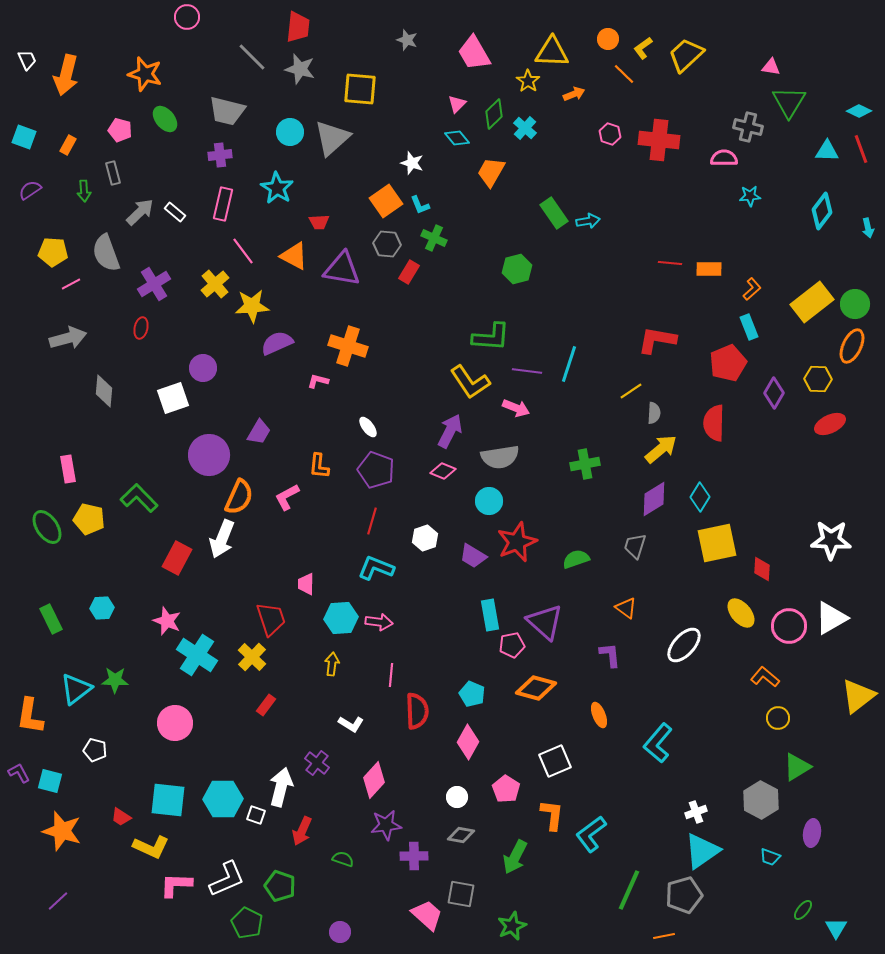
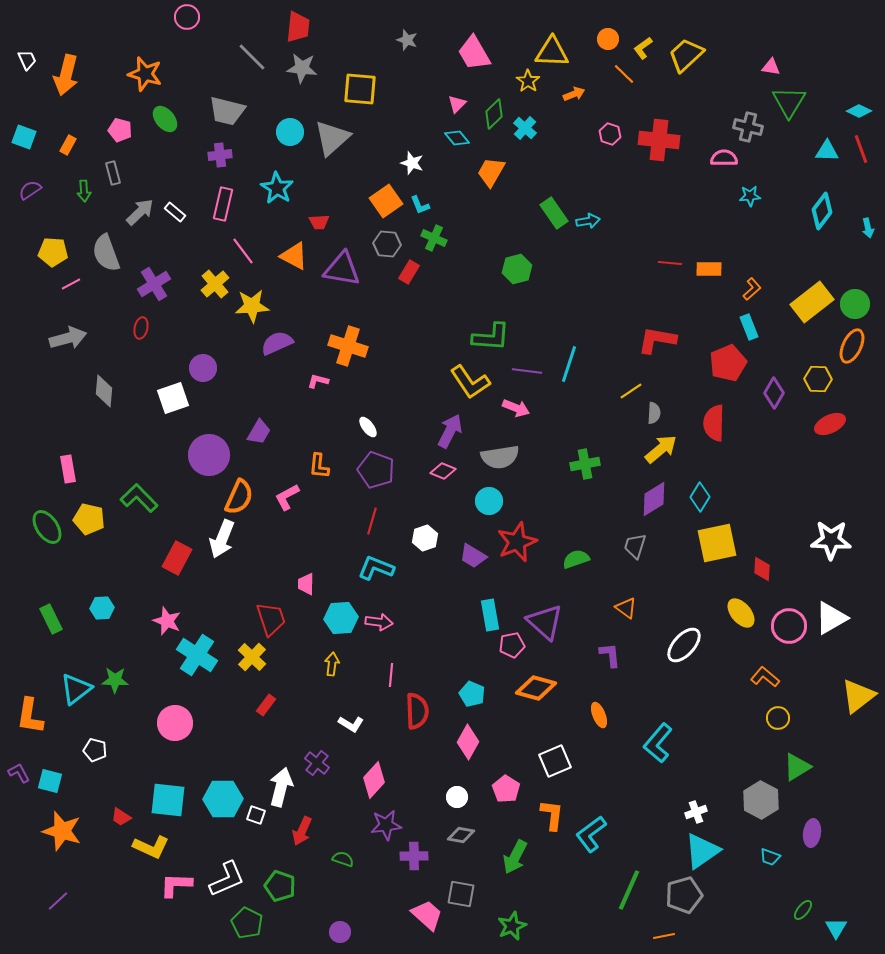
gray star at (300, 69): moved 2 px right, 1 px up; rotated 8 degrees counterclockwise
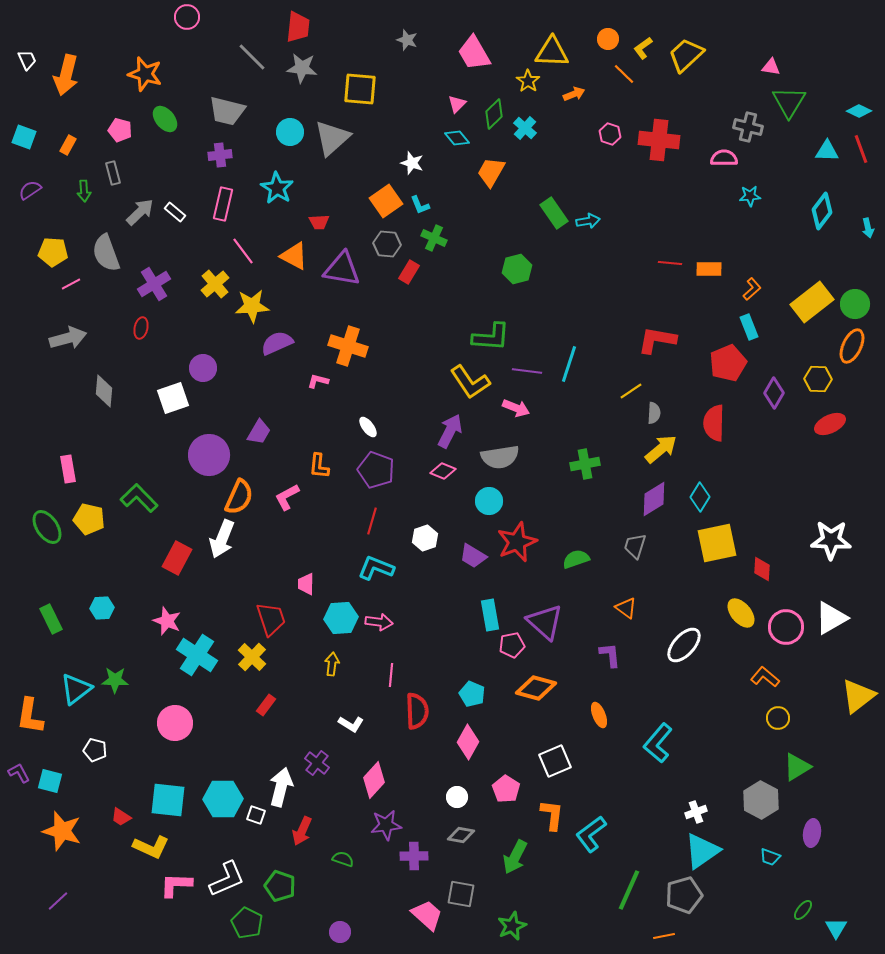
pink circle at (789, 626): moved 3 px left, 1 px down
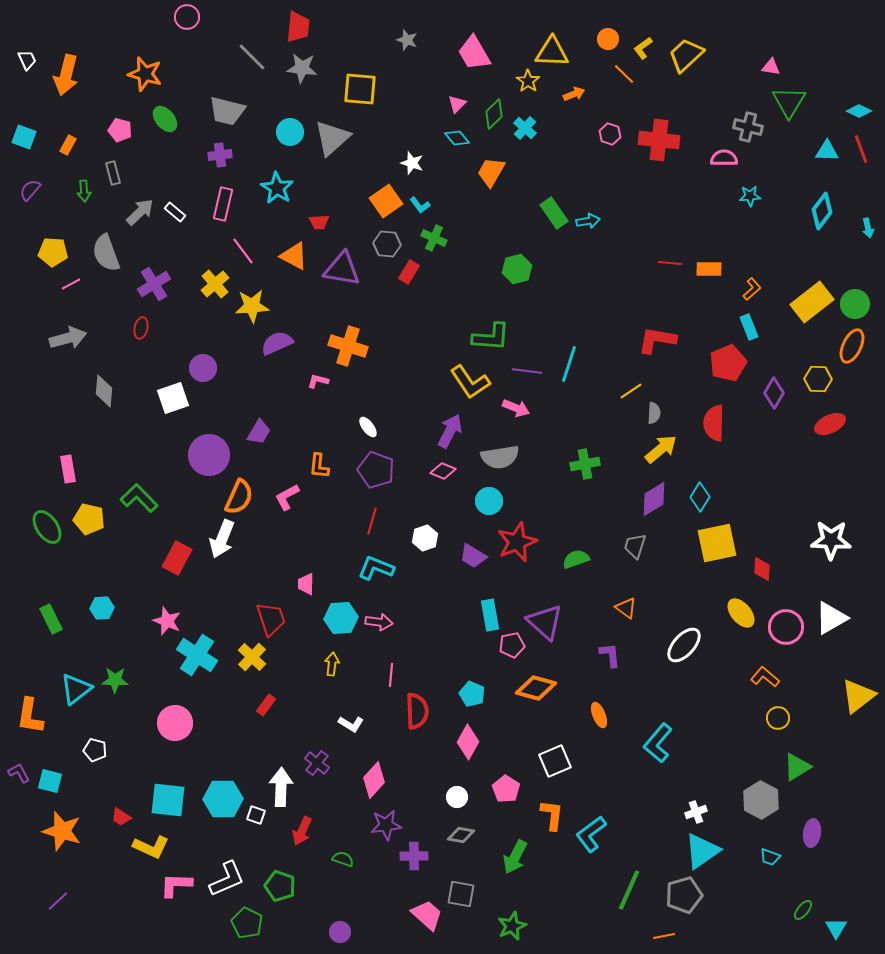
purple semicircle at (30, 190): rotated 15 degrees counterclockwise
cyan L-shape at (420, 205): rotated 15 degrees counterclockwise
white arrow at (281, 787): rotated 12 degrees counterclockwise
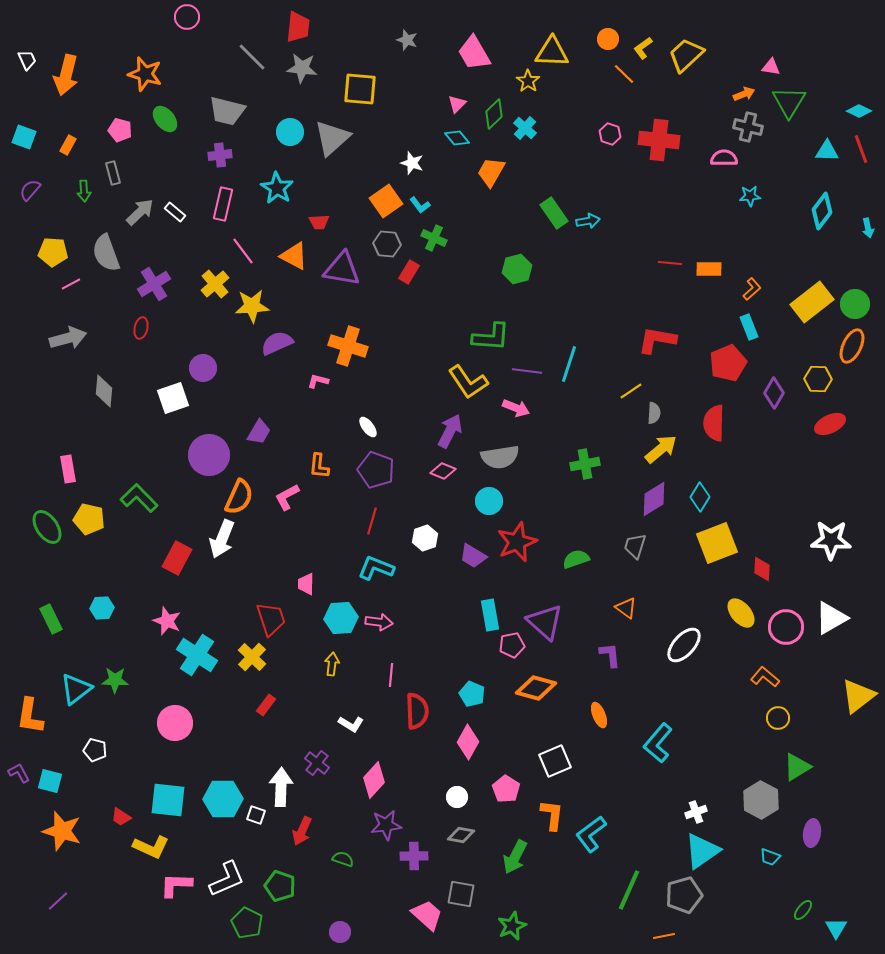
orange arrow at (574, 94): moved 170 px right
yellow L-shape at (470, 382): moved 2 px left
yellow square at (717, 543): rotated 9 degrees counterclockwise
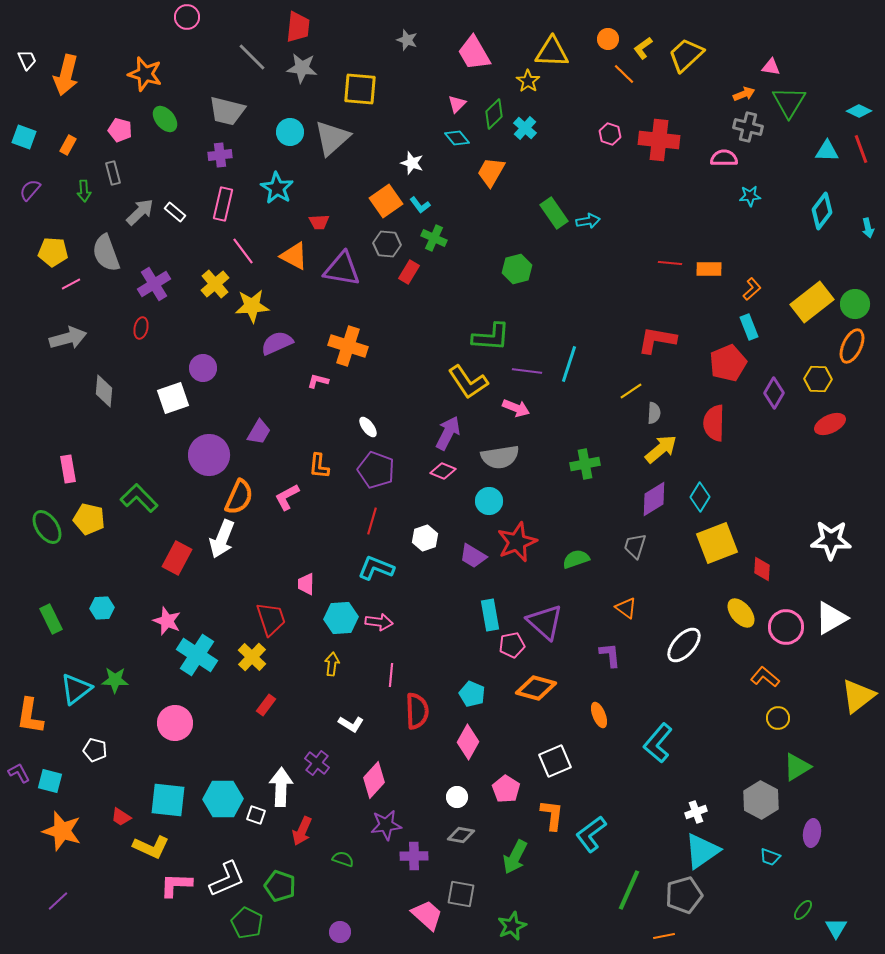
purple arrow at (450, 431): moved 2 px left, 2 px down
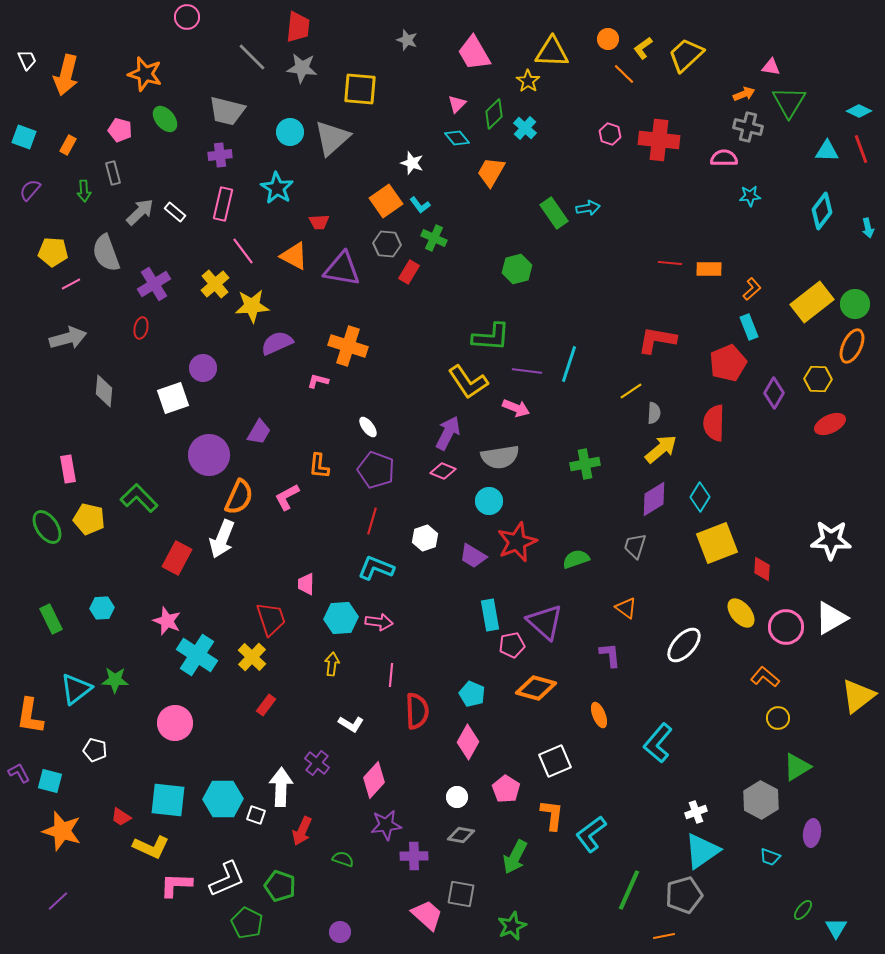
cyan arrow at (588, 221): moved 13 px up
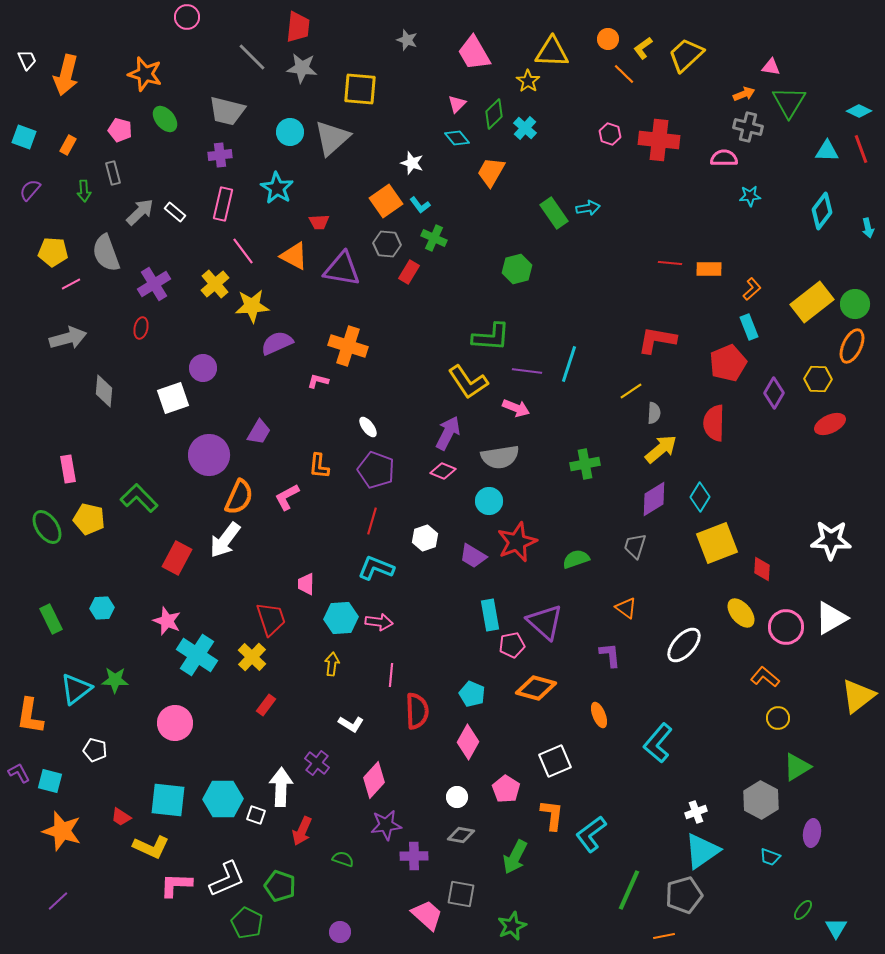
white arrow at (222, 539): moved 3 px right, 1 px down; rotated 15 degrees clockwise
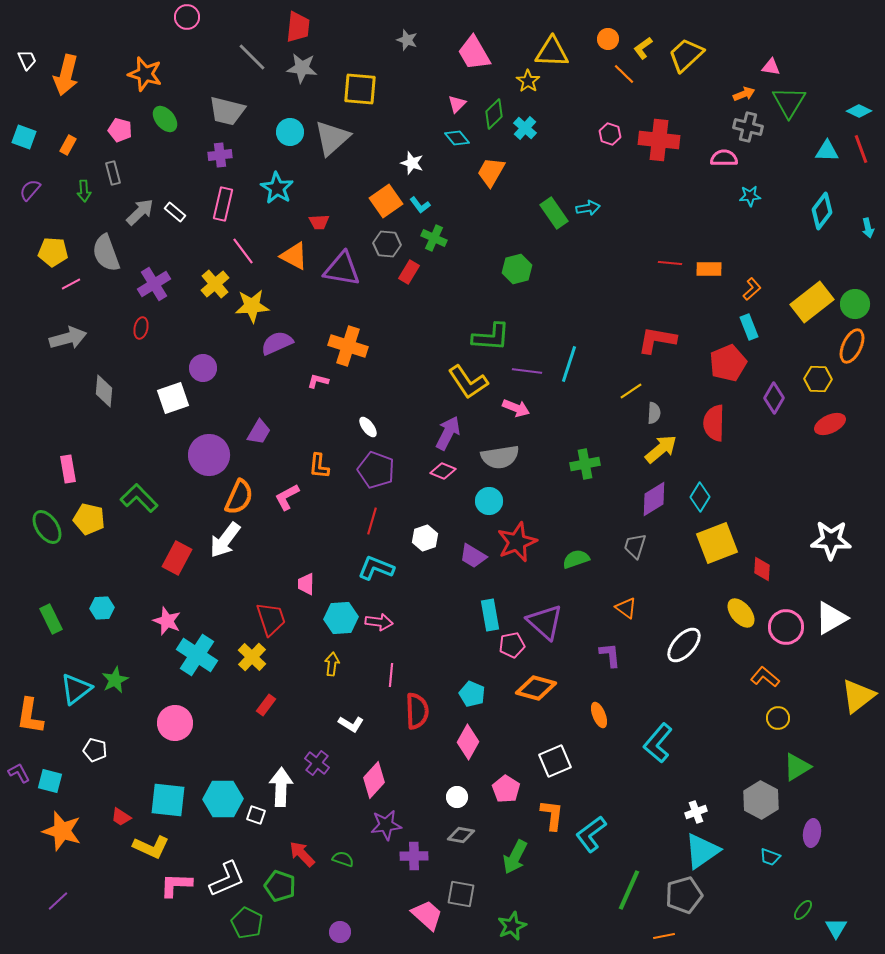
purple diamond at (774, 393): moved 5 px down
green star at (115, 680): rotated 28 degrees counterclockwise
red arrow at (302, 831): moved 23 px down; rotated 112 degrees clockwise
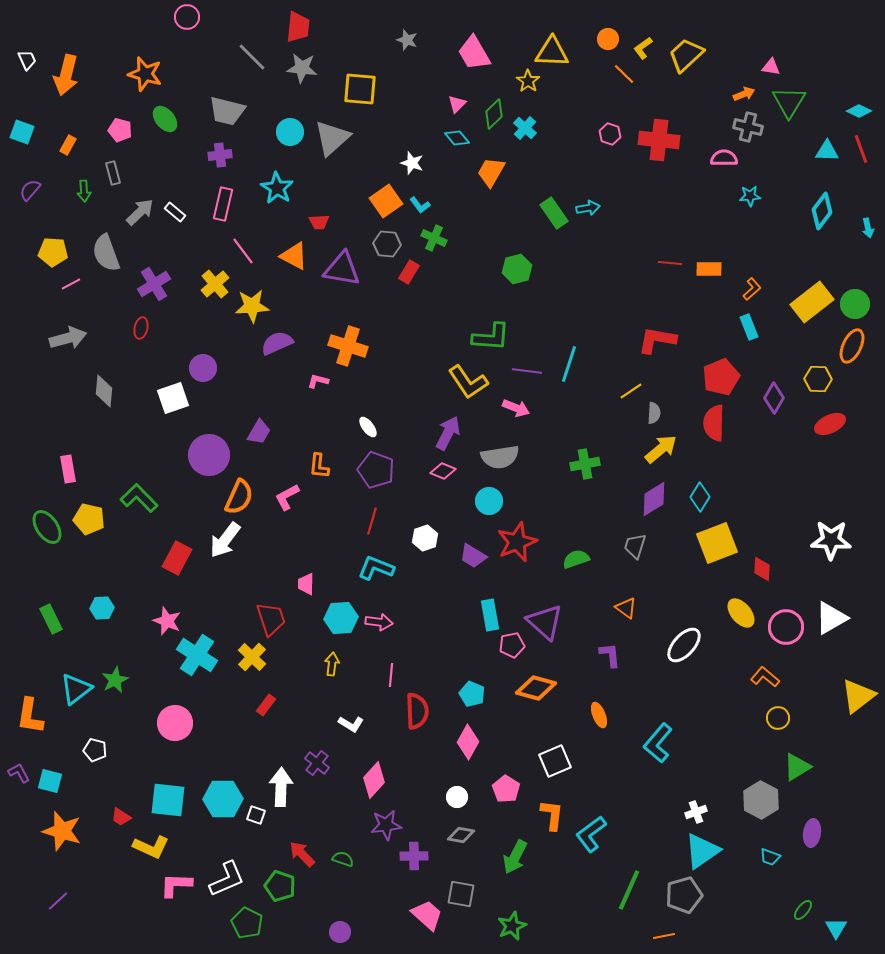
cyan square at (24, 137): moved 2 px left, 5 px up
red pentagon at (728, 363): moved 7 px left, 14 px down
